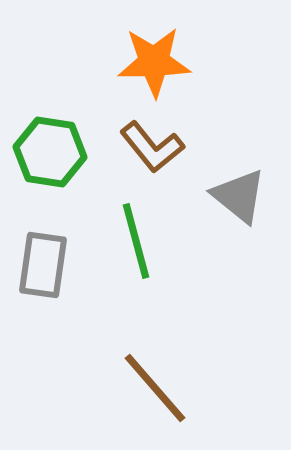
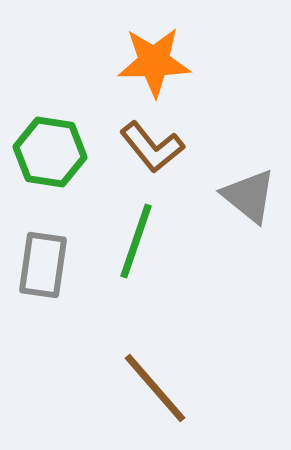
gray triangle: moved 10 px right
green line: rotated 34 degrees clockwise
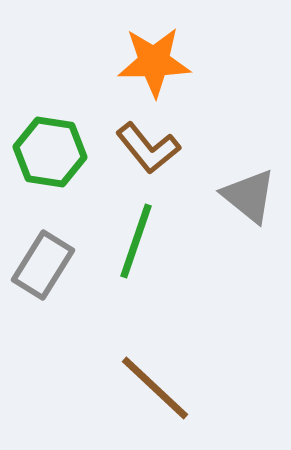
brown L-shape: moved 4 px left, 1 px down
gray rectangle: rotated 24 degrees clockwise
brown line: rotated 6 degrees counterclockwise
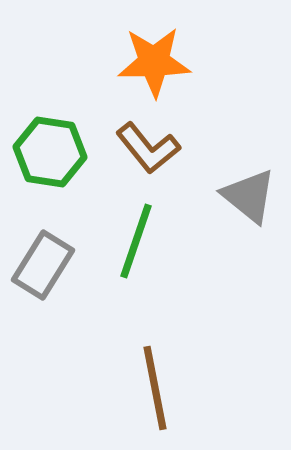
brown line: rotated 36 degrees clockwise
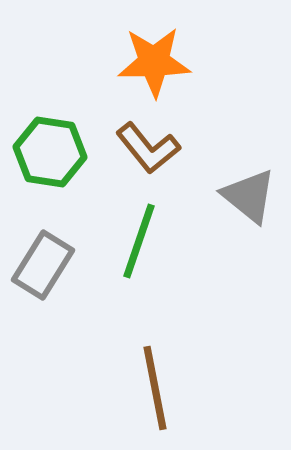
green line: moved 3 px right
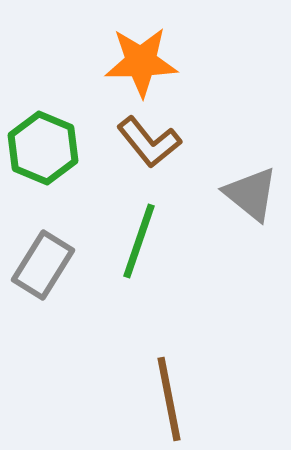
orange star: moved 13 px left
brown L-shape: moved 1 px right, 6 px up
green hexagon: moved 7 px left, 4 px up; rotated 14 degrees clockwise
gray triangle: moved 2 px right, 2 px up
brown line: moved 14 px right, 11 px down
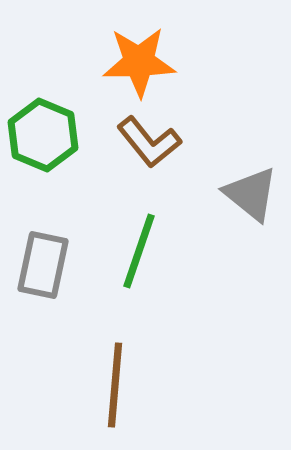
orange star: moved 2 px left
green hexagon: moved 13 px up
green line: moved 10 px down
gray rectangle: rotated 20 degrees counterclockwise
brown line: moved 54 px left, 14 px up; rotated 16 degrees clockwise
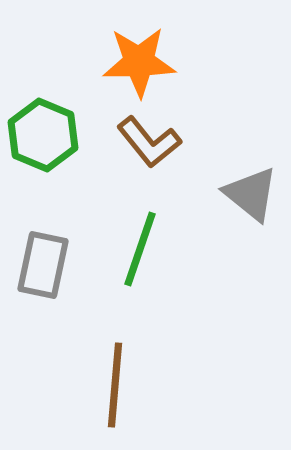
green line: moved 1 px right, 2 px up
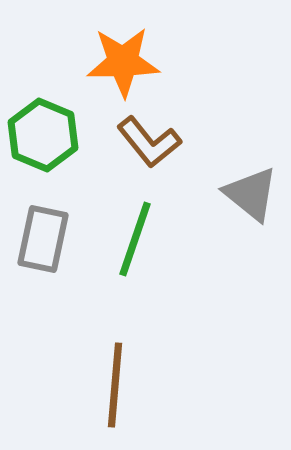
orange star: moved 16 px left
green line: moved 5 px left, 10 px up
gray rectangle: moved 26 px up
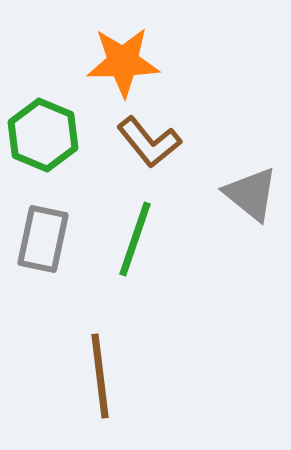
brown line: moved 15 px left, 9 px up; rotated 12 degrees counterclockwise
